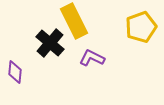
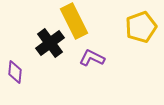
black cross: rotated 12 degrees clockwise
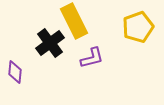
yellow pentagon: moved 3 px left
purple L-shape: rotated 140 degrees clockwise
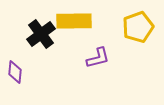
yellow rectangle: rotated 64 degrees counterclockwise
black cross: moved 9 px left, 9 px up
purple L-shape: moved 6 px right
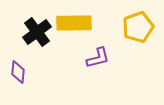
yellow rectangle: moved 2 px down
black cross: moved 4 px left, 2 px up
purple diamond: moved 3 px right
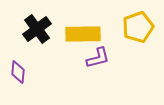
yellow rectangle: moved 9 px right, 11 px down
black cross: moved 3 px up
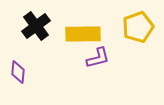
black cross: moved 1 px left, 3 px up
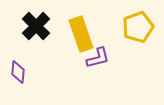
black cross: rotated 8 degrees counterclockwise
yellow rectangle: moved 2 px left; rotated 72 degrees clockwise
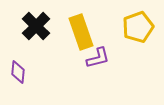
yellow rectangle: moved 2 px up
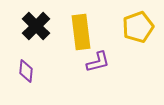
yellow rectangle: rotated 12 degrees clockwise
purple L-shape: moved 4 px down
purple diamond: moved 8 px right, 1 px up
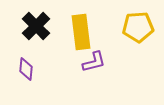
yellow pentagon: rotated 16 degrees clockwise
purple L-shape: moved 4 px left
purple diamond: moved 2 px up
